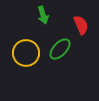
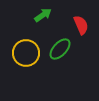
green arrow: rotated 108 degrees counterclockwise
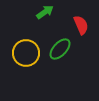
green arrow: moved 2 px right, 3 px up
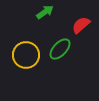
red semicircle: rotated 108 degrees counterclockwise
yellow circle: moved 2 px down
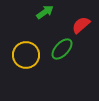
green ellipse: moved 2 px right
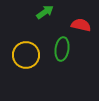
red semicircle: rotated 54 degrees clockwise
green ellipse: rotated 35 degrees counterclockwise
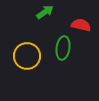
green ellipse: moved 1 px right, 1 px up
yellow circle: moved 1 px right, 1 px down
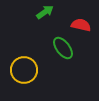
green ellipse: rotated 45 degrees counterclockwise
yellow circle: moved 3 px left, 14 px down
